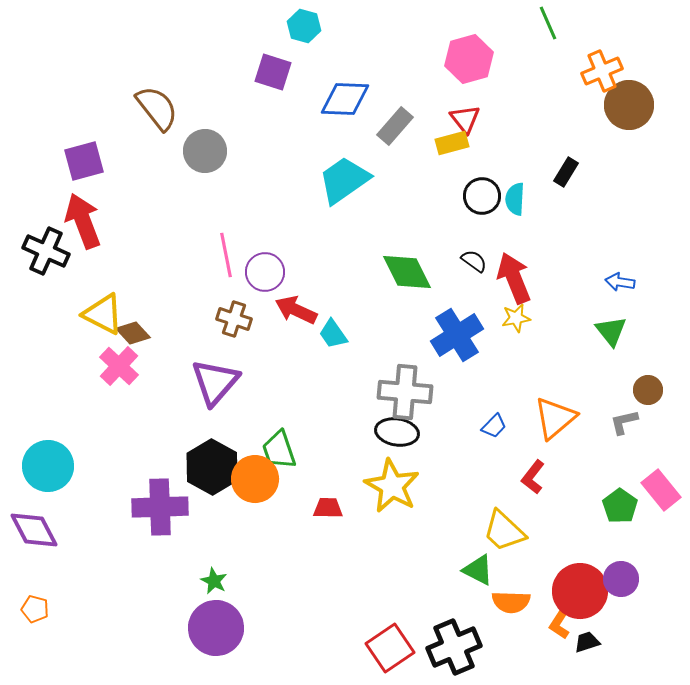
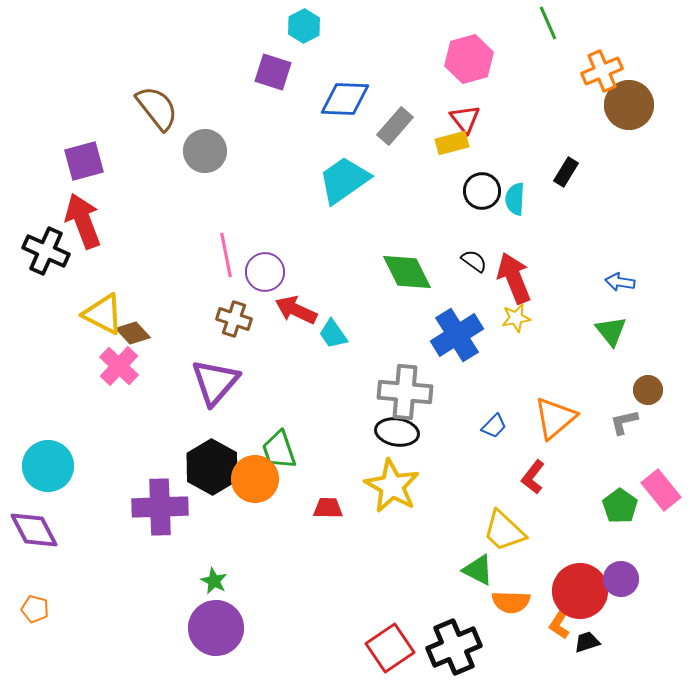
cyan hexagon at (304, 26): rotated 16 degrees clockwise
black circle at (482, 196): moved 5 px up
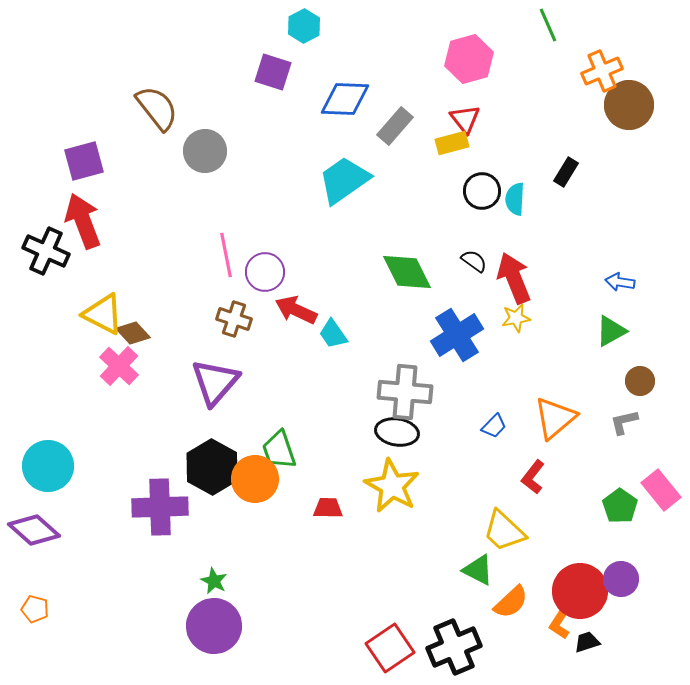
green line at (548, 23): moved 2 px down
green triangle at (611, 331): rotated 40 degrees clockwise
brown circle at (648, 390): moved 8 px left, 9 px up
purple diamond at (34, 530): rotated 21 degrees counterclockwise
orange semicircle at (511, 602): rotated 45 degrees counterclockwise
purple circle at (216, 628): moved 2 px left, 2 px up
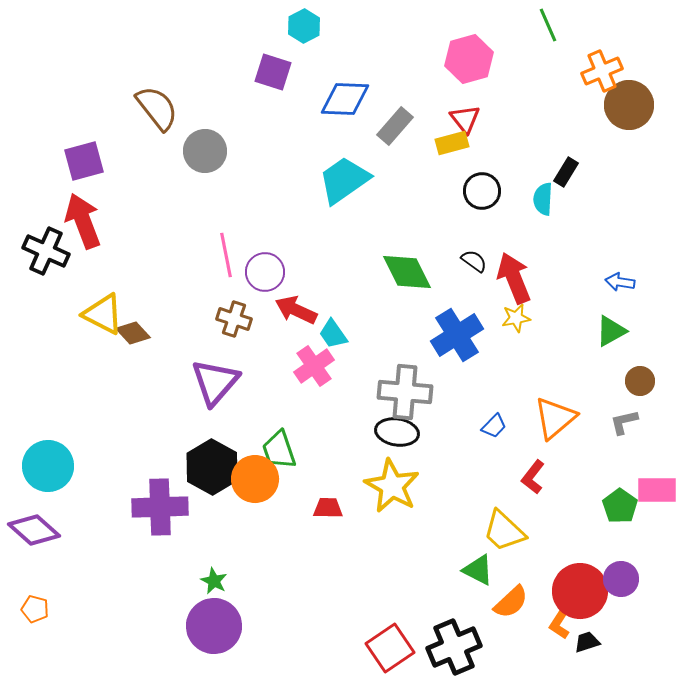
cyan semicircle at (515, 199): moved 28 px right
pink cross at (119, 366): moved 195 px right; rotated 12 degrees clockwise
pink rectangle at (661, 490): moved 4 px left; rotated 51 degrees counterclockwise
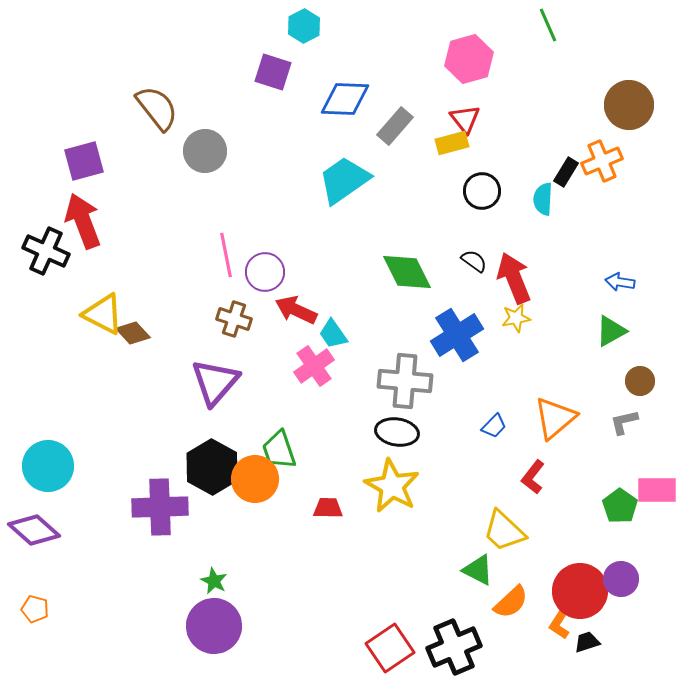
orange cross at (602, 71): moved 90 px down
gray cross at (405, 392): moved 11 px up
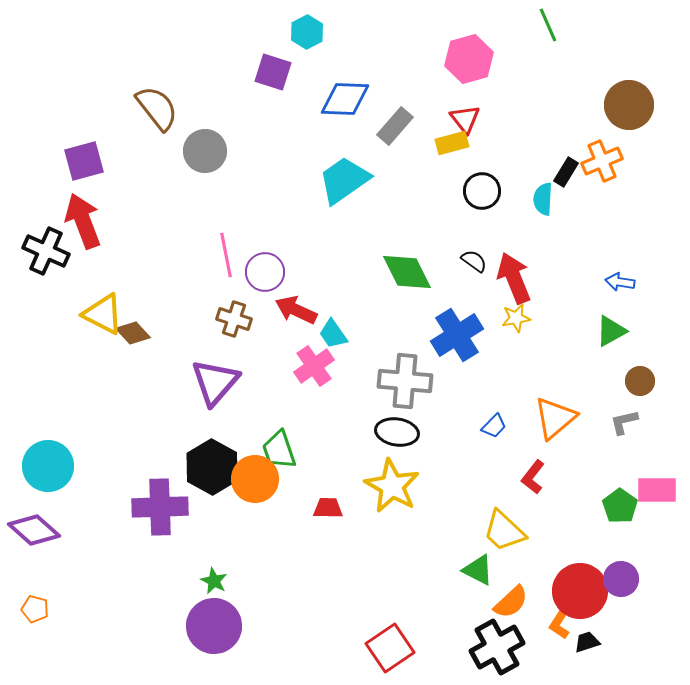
cyan hexagon at (304, 26): moved 3 px right, 6 px down
black cross at (454, 647): moved 43 px right; rotated 6 degrees counterclockwise
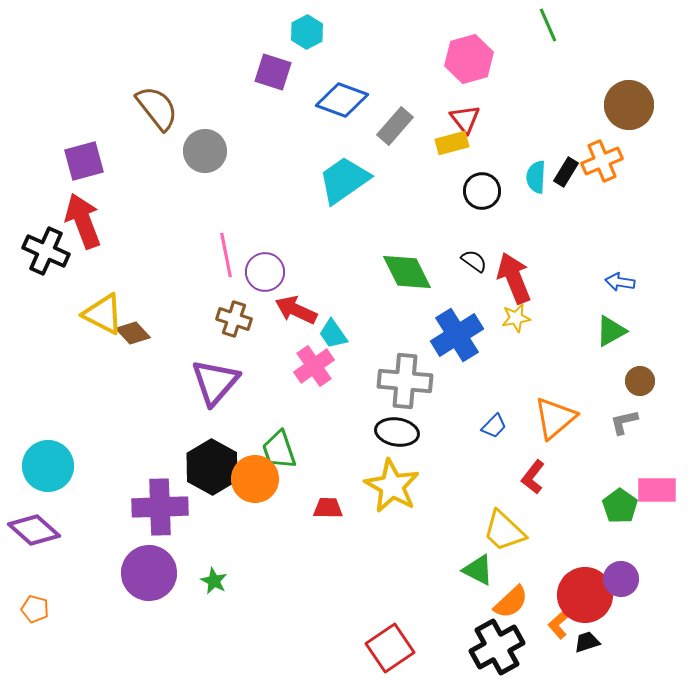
blue diamond at (345, 99): moved 3 px left, 1 px down; rotated 18 degrees clockwise
cyan semicircle at (543, 199): moved 7 px left, 22 px up
red circle at (580, 591): moved 5 px right, 4 px down
orange L-shape at (560, 623): rotated 16 degrees clockwise
purple circle at (214, 626): moved 65 px left, 53 px up
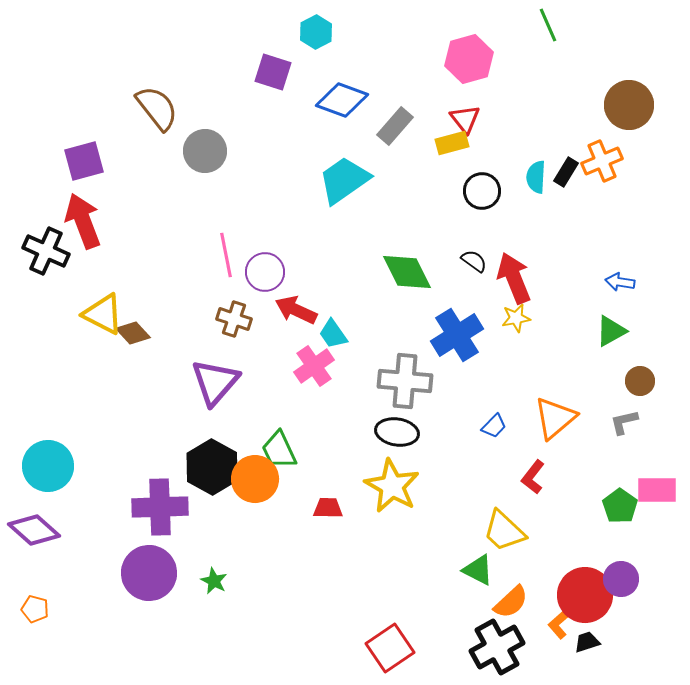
cyan hexagon at (307, 32): moved 9 px right
green trapezoid at (279, 450): rotated 6 degrees counterclockwise
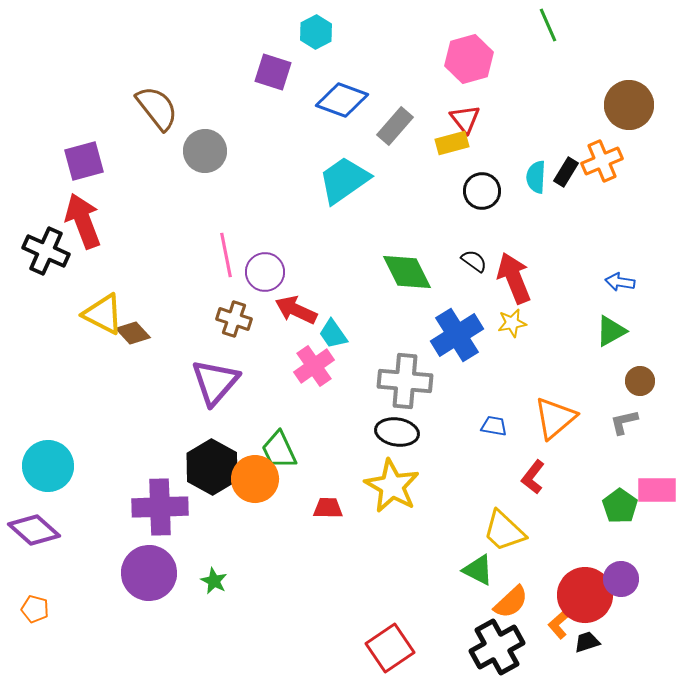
yellow star at (516, 318): moved 4 px left, 5 px down
blue trapezoid at (494, 426): rotated 124 degrees counterclockwise
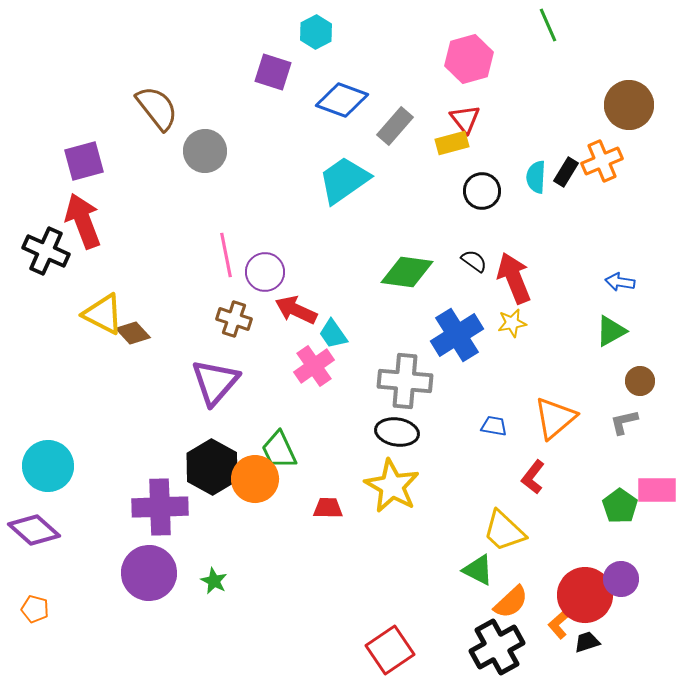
green diamond at (407, 272): rotated 56 degrees counterclockwise
red square at (390, 648): moved 2 px down
